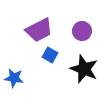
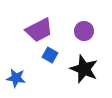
purple circle: moved 2 px right
blue star: moved 2 px right
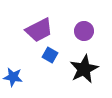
black star: rotated 24 degrees clockwise
blue star: moved 3 px left, 1 px up
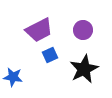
purple circle: moved 1 px left, 1 px up
blue square: rotated 35 degrees clockwise
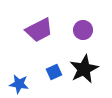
blue square: moved 4 px right, 17 px down
blue star: moved 6 px right, 7 px down
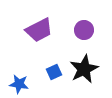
purple circle: moved 1 px right
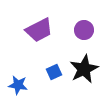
blue star: moved 1 px left, 1 px down
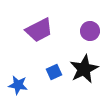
purple circle: moved 6 px right, 1 px down
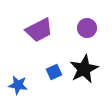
purple circle: moved 3 px left, 3 px up
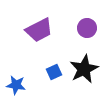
blue star: moved 2 px left
